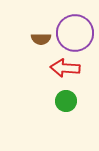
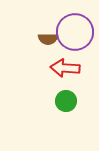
purple circle: moved 1 px up
brown semicircle: moved 7 px right
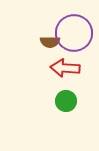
purple circle: moved 1 px left, 1 px down
brown semicircle: moved 2 px right, 3 px down
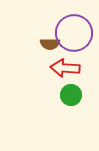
brown semicircle: moved 2 px down
green circle: moved 5 px right, 6 px up
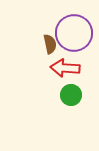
brown semicircle: rotated 102 degrees counterclockwise
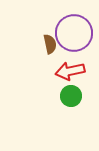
red arrow: moved 5 px right, 3 px down; rotated 16 degrees counterclockwise
green circle: moved 1 px down
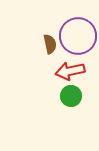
purple circle: moved 4 px right, 3 px down
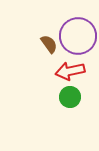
brown semicircle: moved 1 px left; rotated 24 degrees counterclockwise
green circle: moved 1 px left, 1 px down
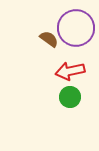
purple circle: moved 2 px left, 8 px up
brown semicircle: moved 5 px up; rotated 18 degrees counterclockwise
